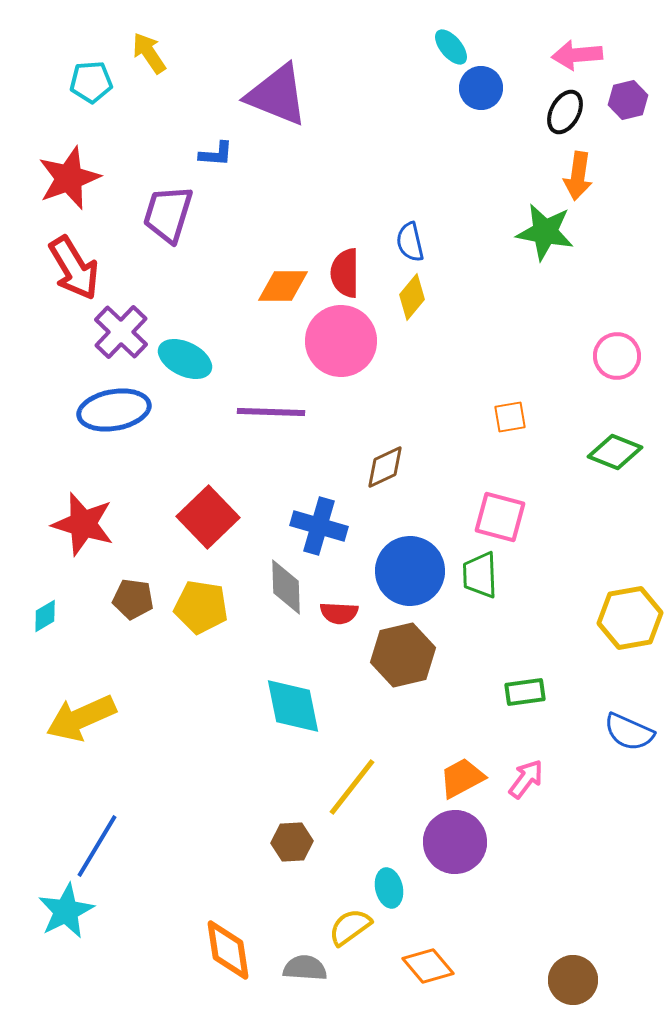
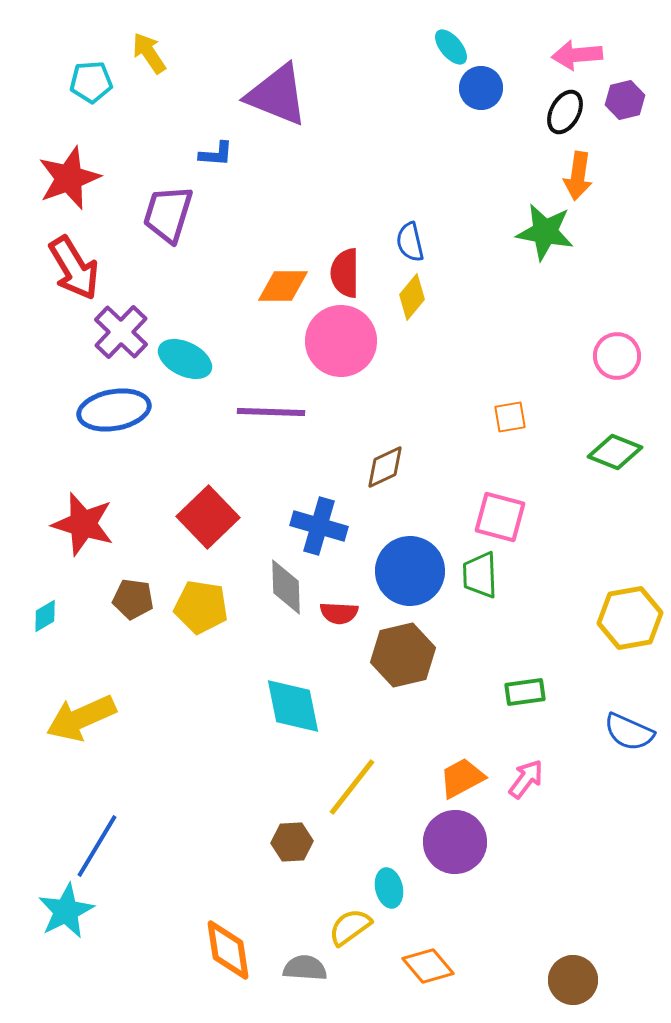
purple hexagon at (628, 100): moved 3 px left
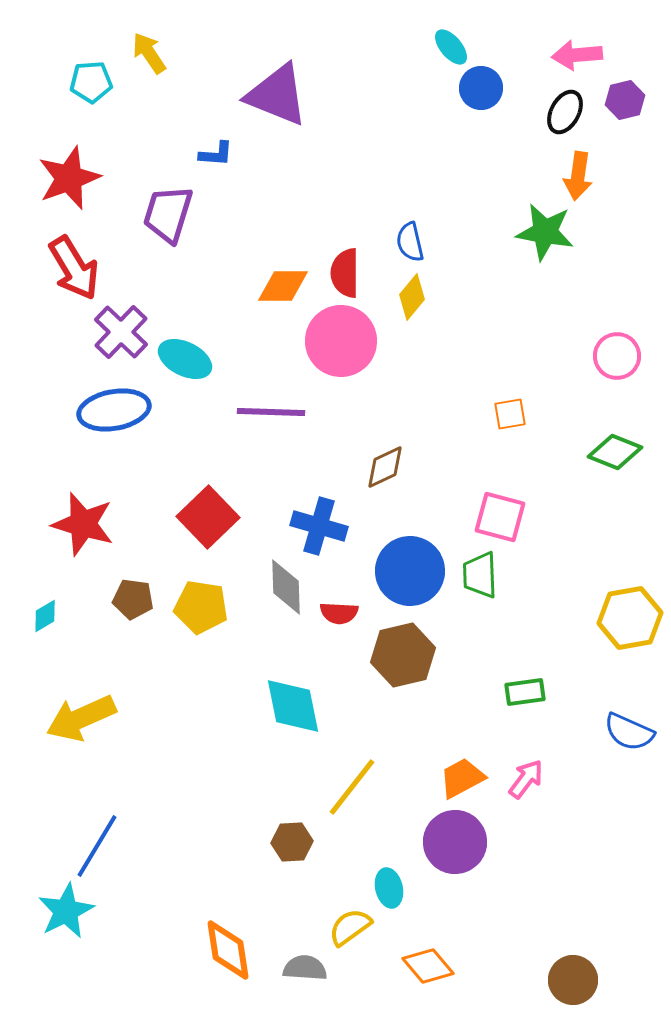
orange square at (510, 417): moved 3 px up
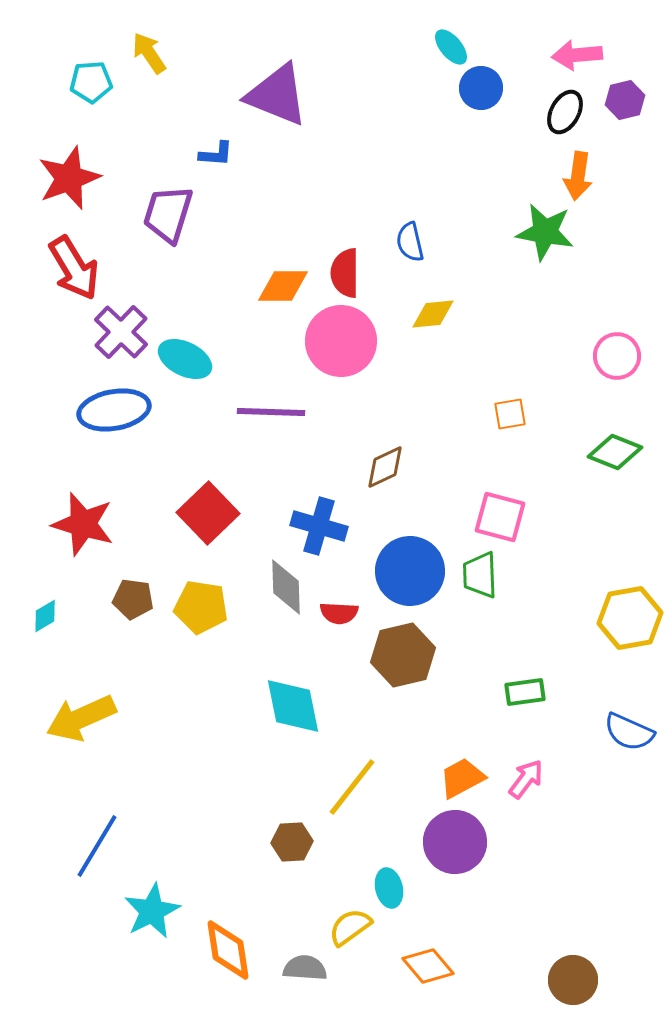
yellow diamond at (412, 297): moved 21 px right, 17 px down; rotated 45 degrees clockwise
red square at (208, 517): moved 4 px up
cyan star at (66, 911): moved 86 px right
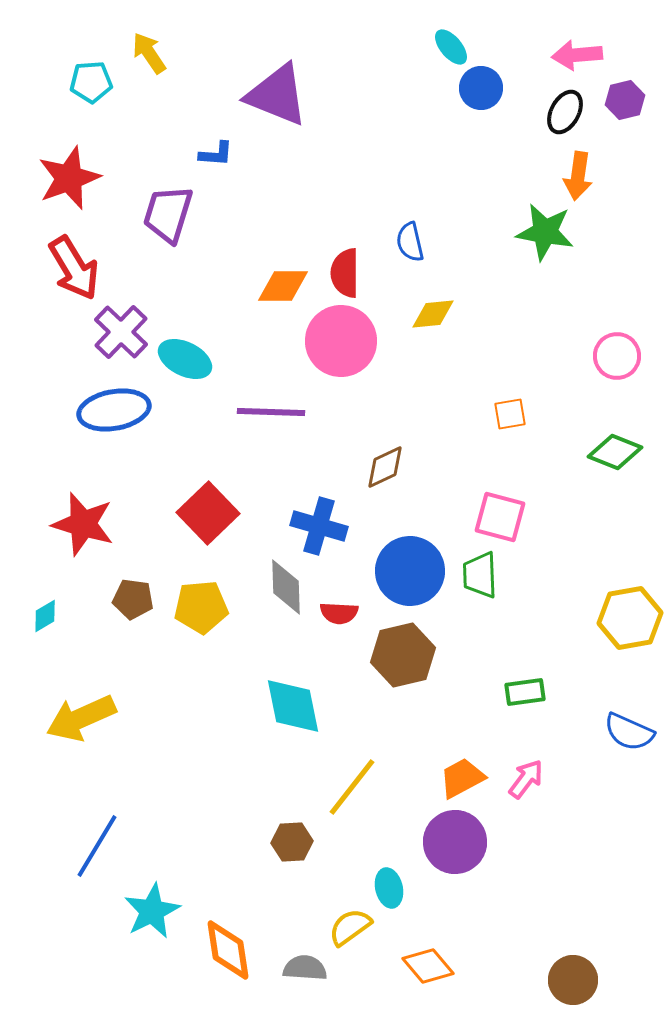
yellow pentagon at (201, 607): rotated 14 degrees counterclockwise
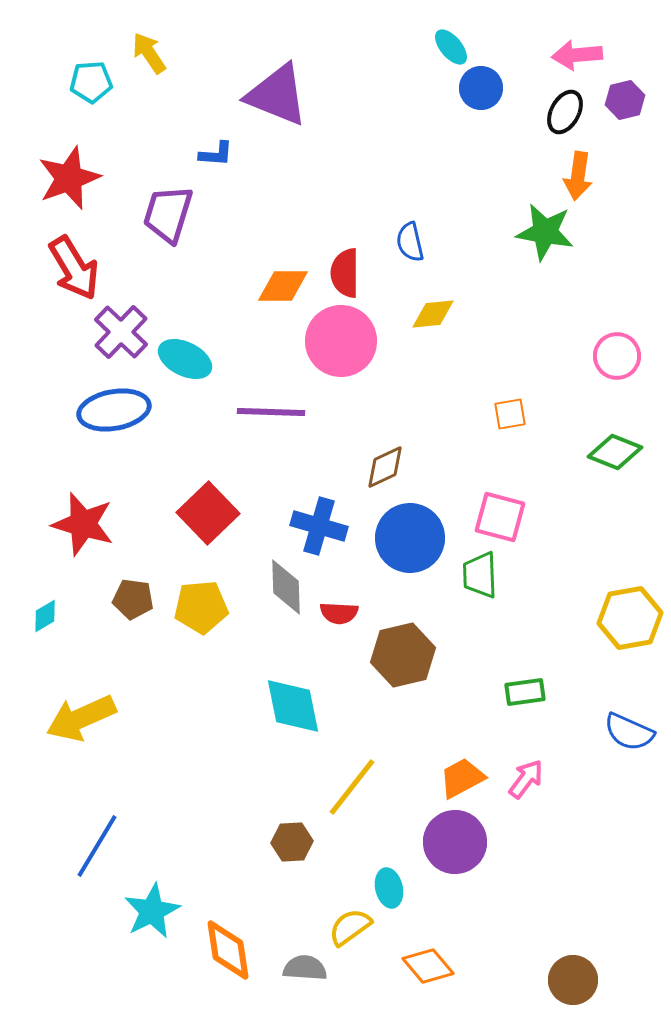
blue circle at (410, 571): moved 33 px up
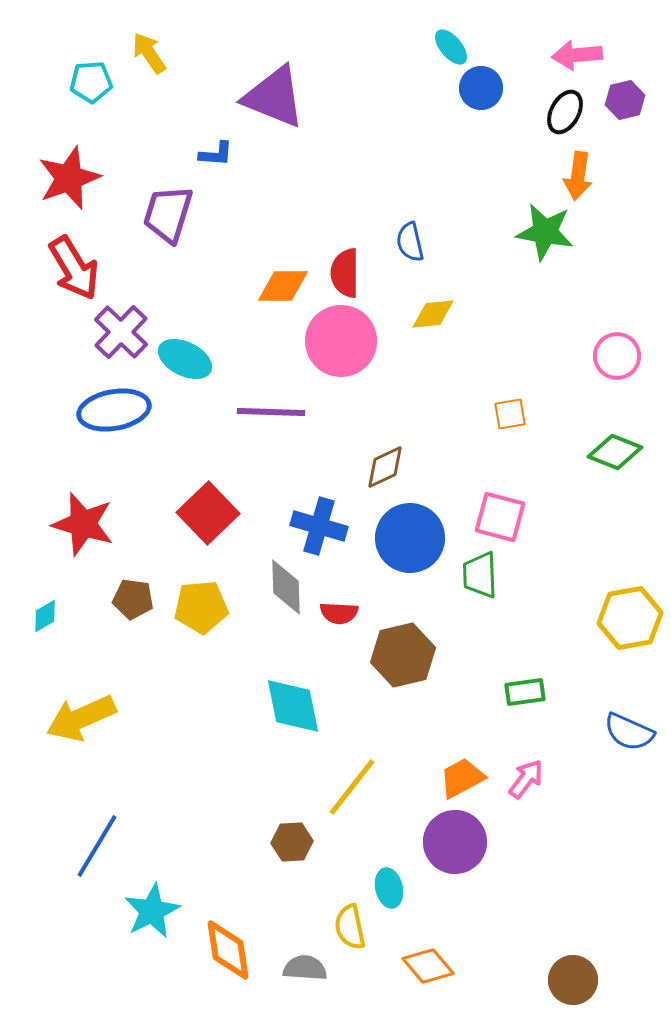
purple triangle at (277, 95): moved 3 px left, 2 px down
yellow semicircle at (350, 927): rotated 66 degrees counterclockwise
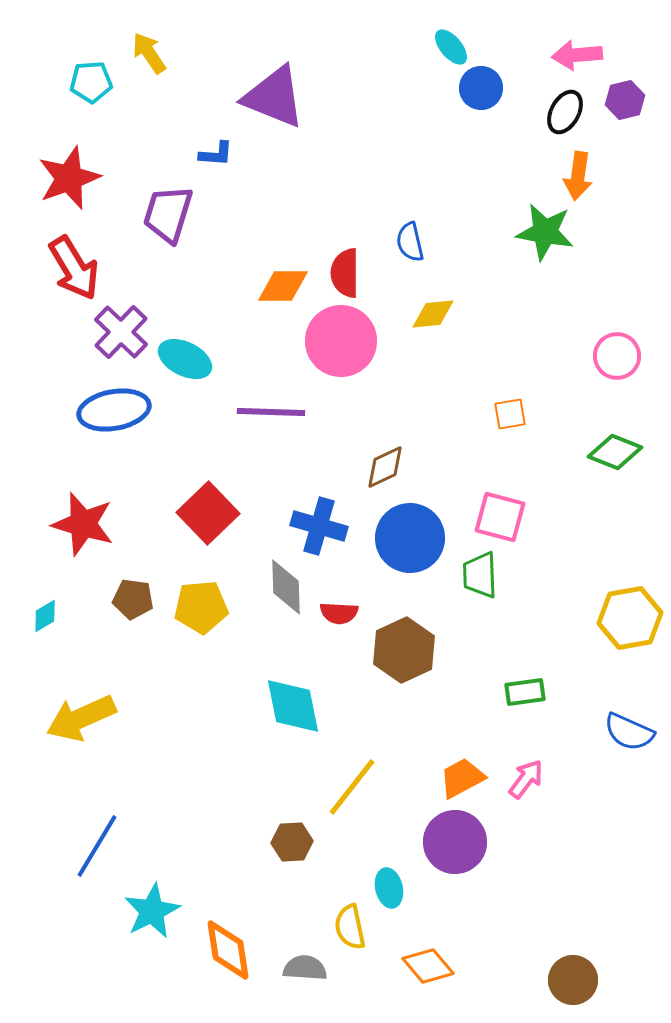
brown hexagon at (403, 655): moved 1 px right, 5 px up; rotated 12 degrees counterclockwise
